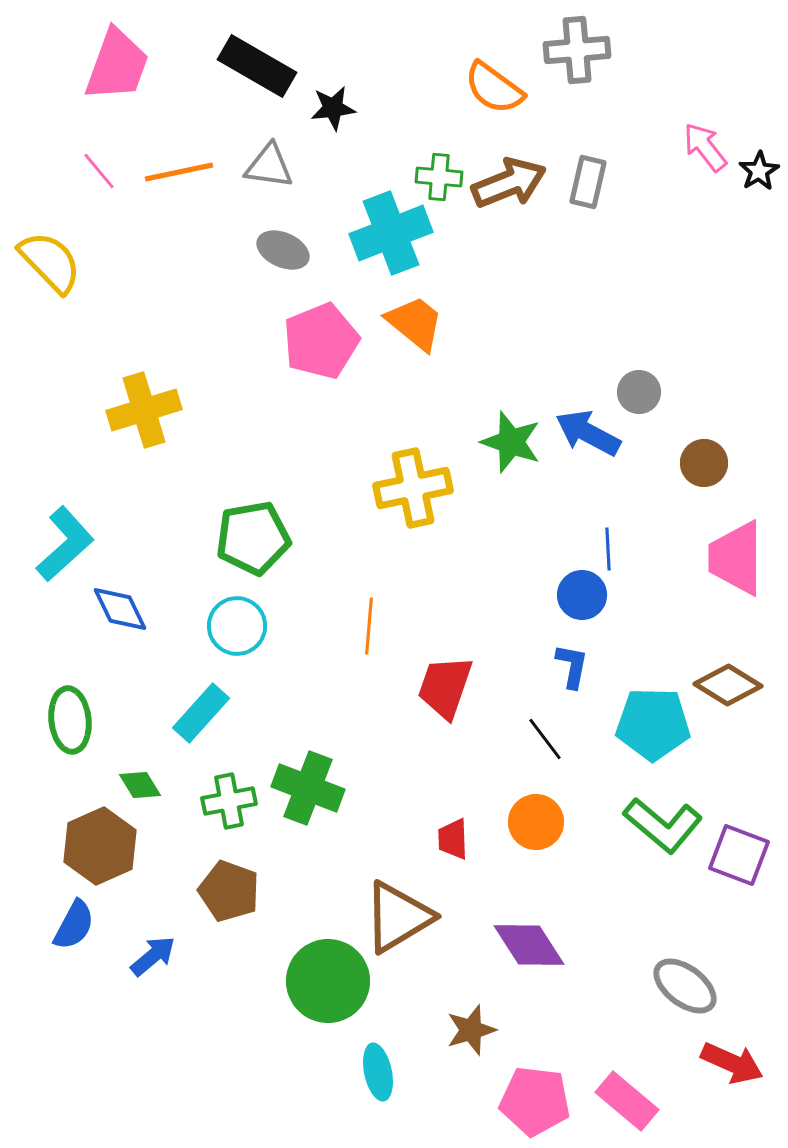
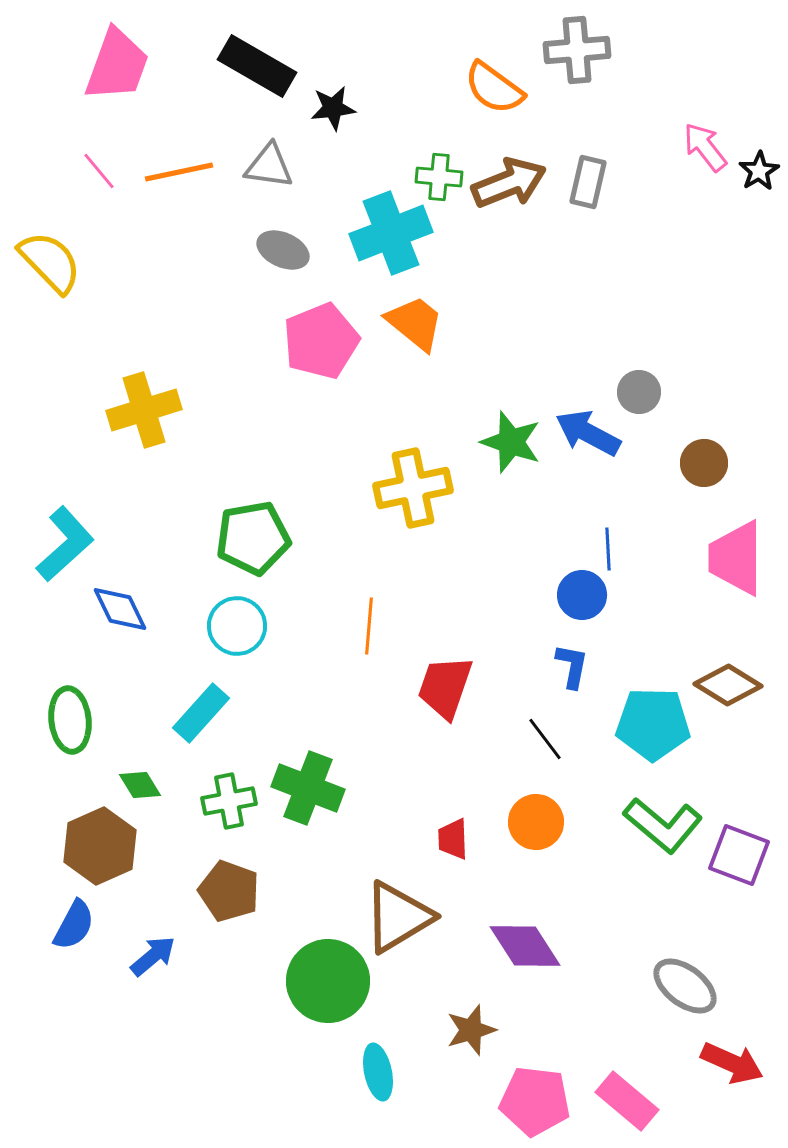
purple diamond at (529, 945): moved 4 px left, 1 px down
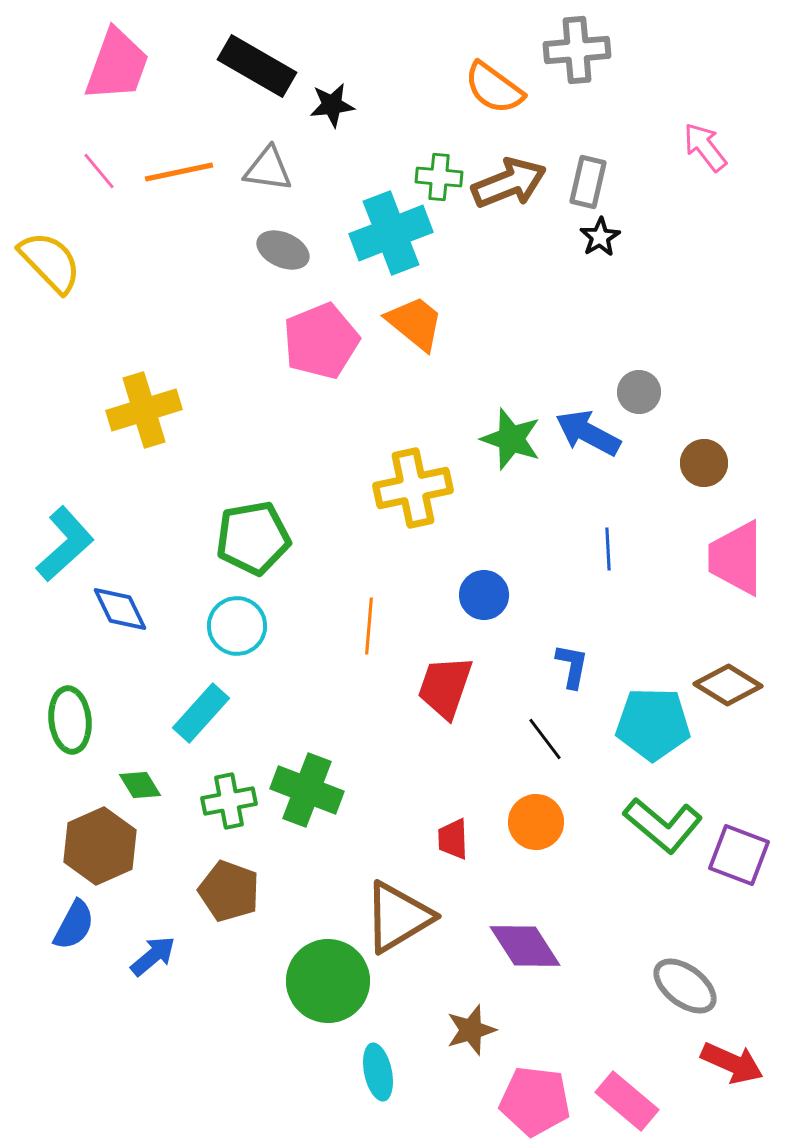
black star at (333, 108): moved 1 px left, 3 px up
gray triangle at (269, 166): moved 1 px left, 3 px down
black star at (759, 171): moved 159 px left, 66 px down
green star at (511, 442): moved 3 px up
blue circle at (582, 595): moved 98 px left
green cross at (308, 788): moved 1 px left, 2 px down
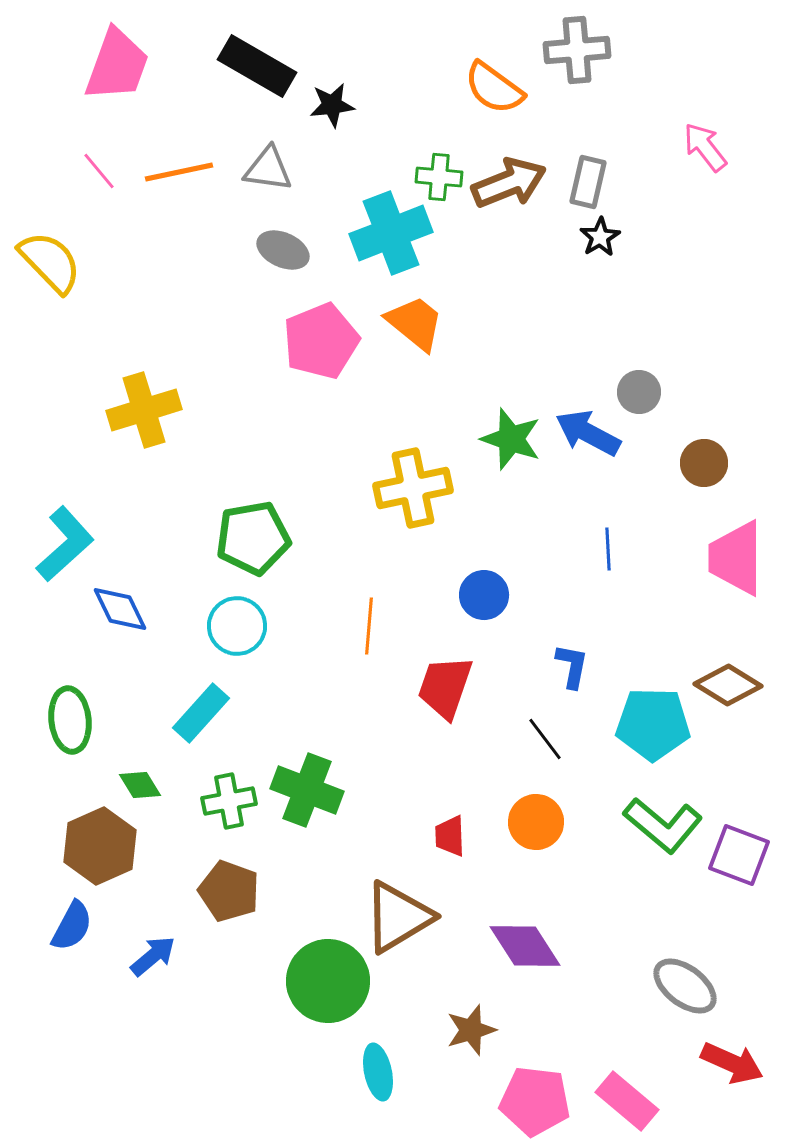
red trapezoid at (453, 839): moved 3 px left, 3 px up
blue semicircle at (74, 925): moved 2 px left, 1 px down
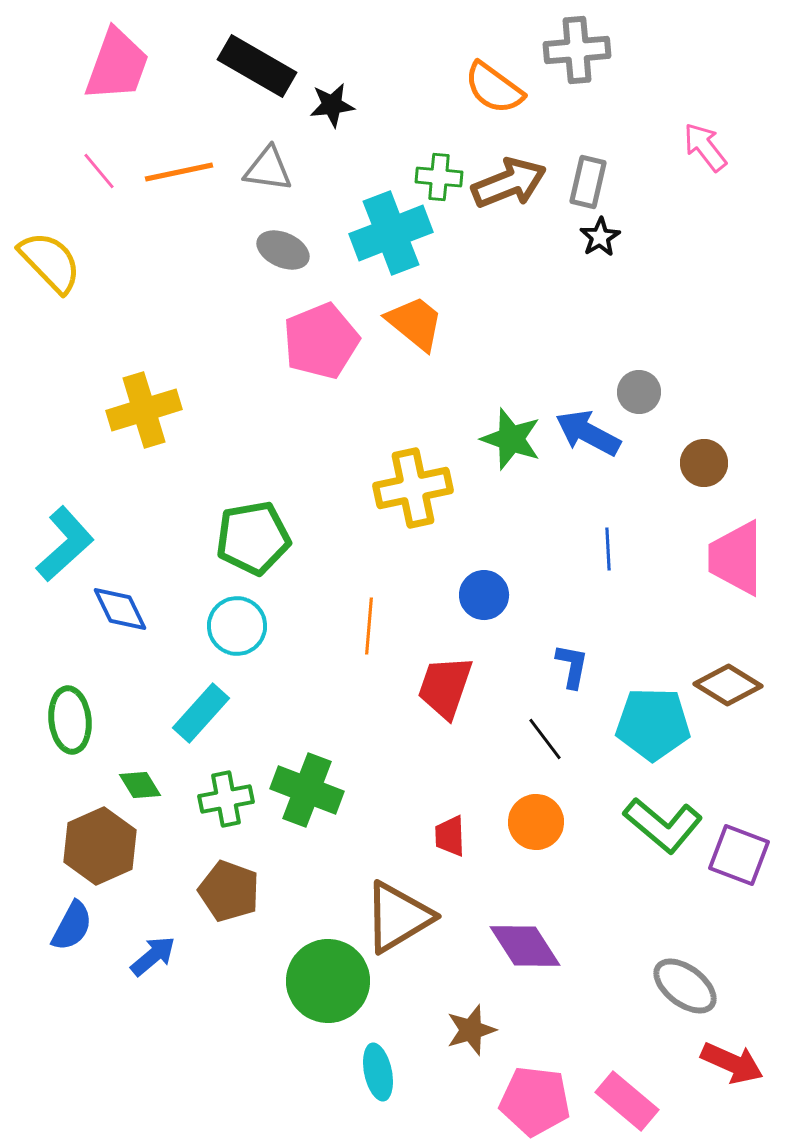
green cross at (229, 801): moved 3 px left, 2 px up
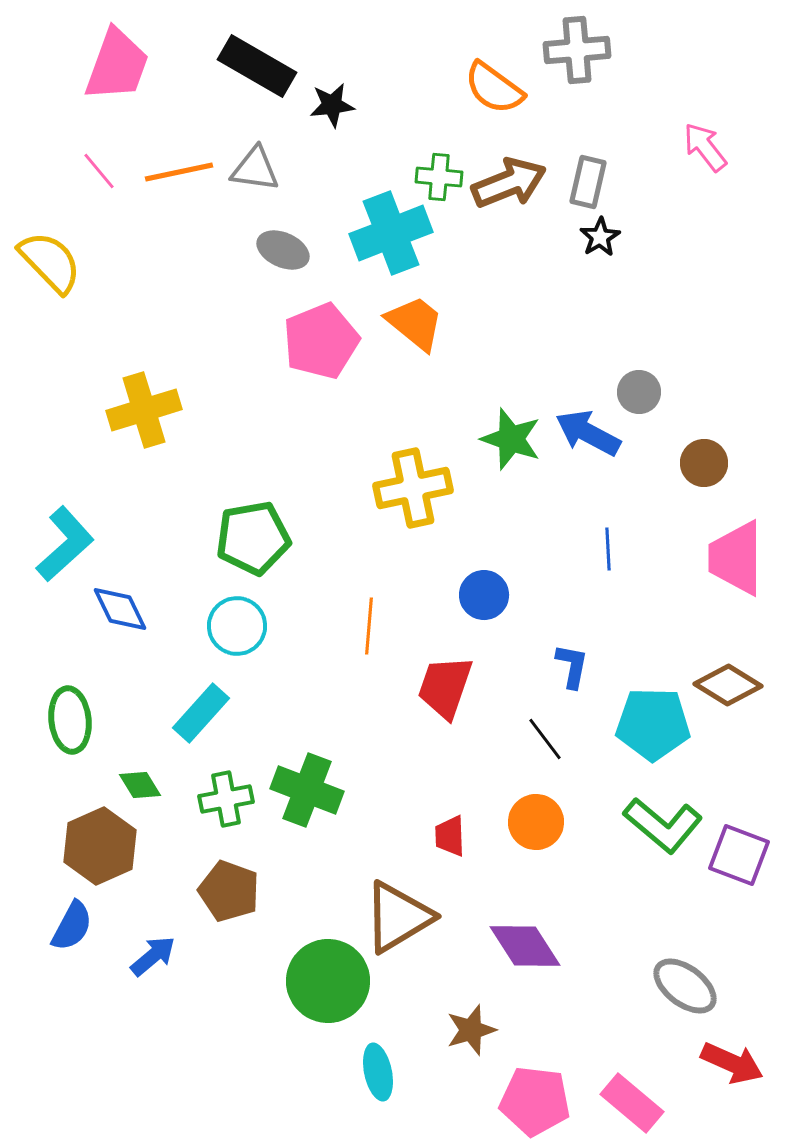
gray triangle at (268, 169): moved 13 px left
pink rectangle at (627, 1101): moved 5 px right, 2 px down
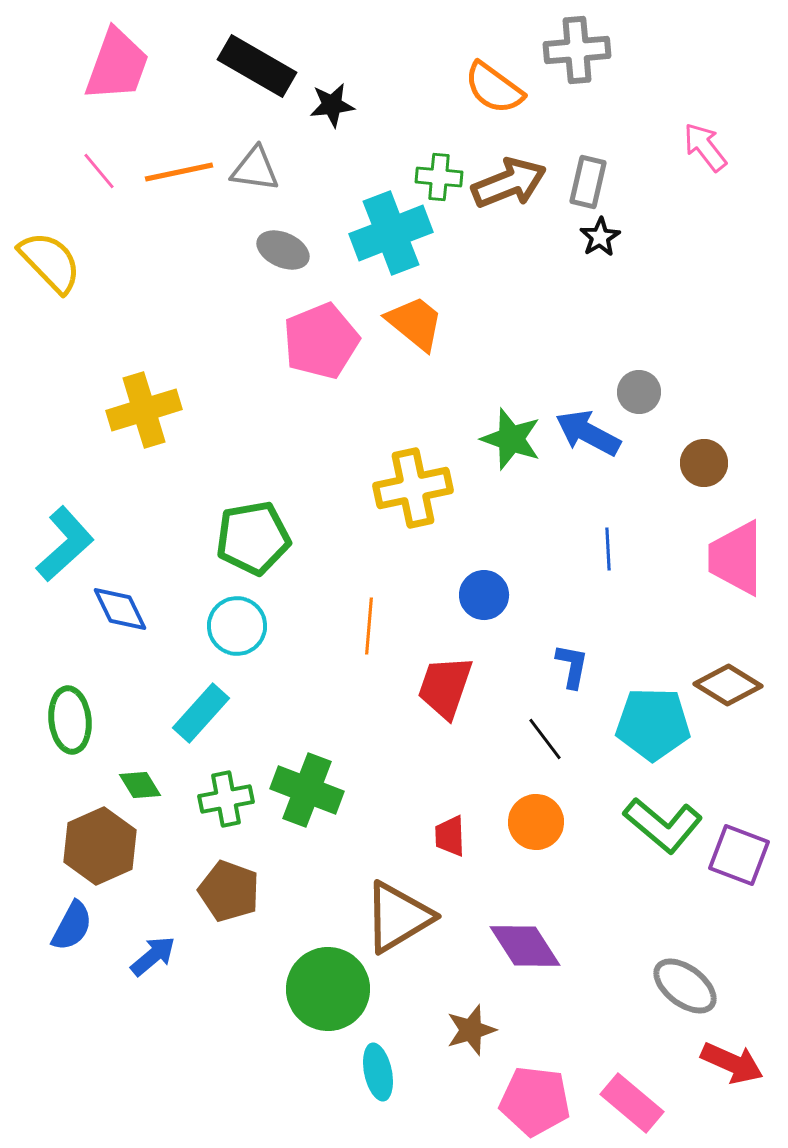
green circle at (328, 981): moved 8 px down
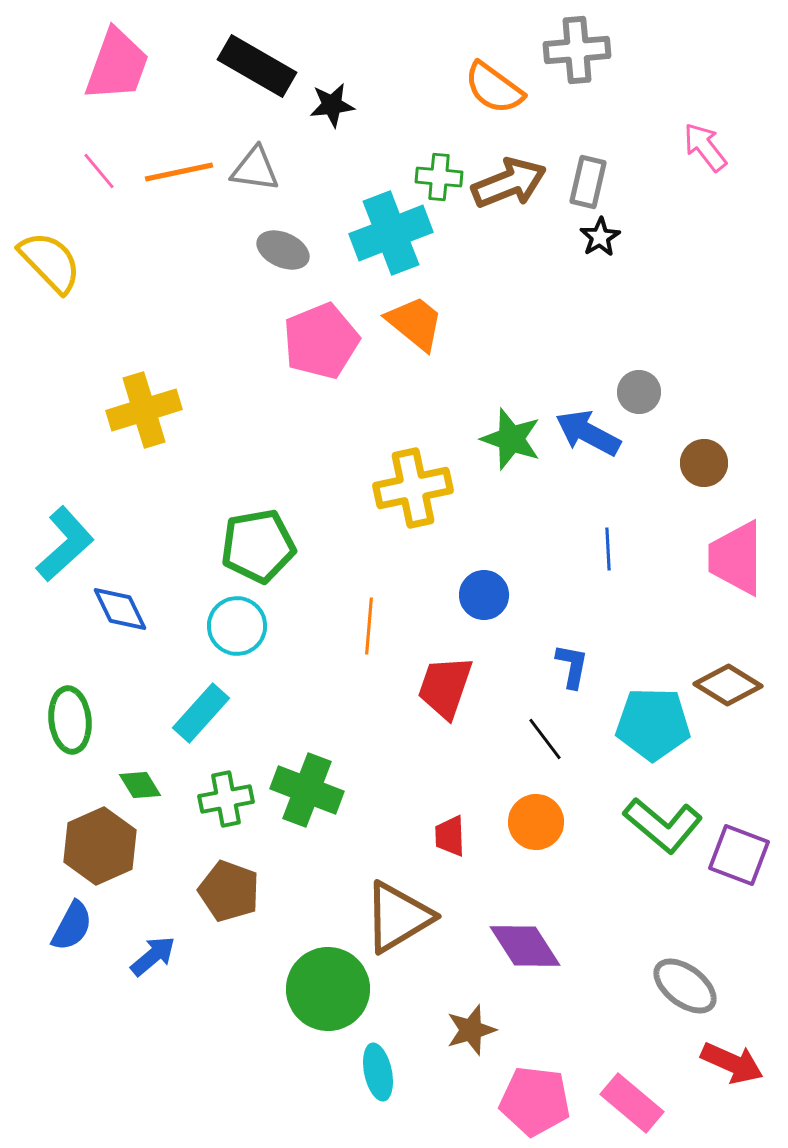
green pentagon at (253, 538): moved 5 px right, 8 px down
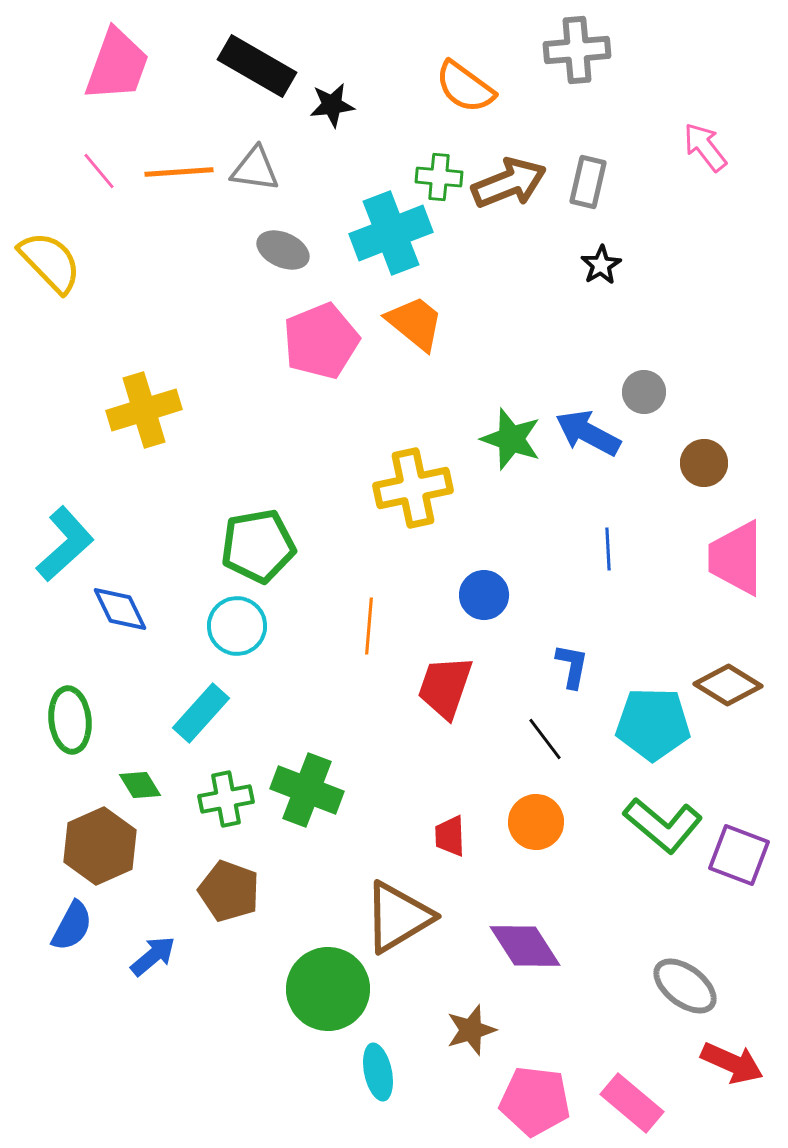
orange semicircle at (494, 88): moved 29 px left, 1 px up
orange line at (179, 172): rotated 8 degrees clockwise
black star at (600, 237): moved 1 px right, 28 px down
gray circle at (639, 392): moved 5 px right
